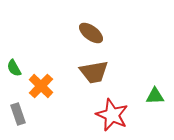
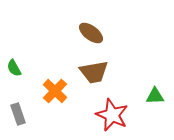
orange cross: moved 14 px right, 5 px down
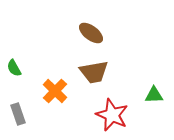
green triangle: moved 1 px left, 1 px up
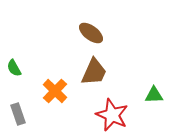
brown trapezoid: rotated 56 degrees counterclockwise
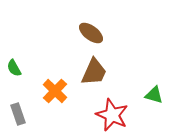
green triangle: rotated 18 degrees clockwise
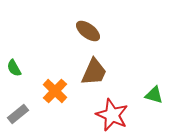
brown ellipse: moved 3 px left, 2 px up
gray rectangle: rotated 70 degrees clockwise
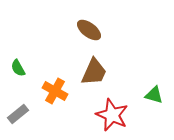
brown ellipse: moved 1 px right, 1 px up
green semicircle: moved 4 px right
orange cross: rotated 15 degrees counterclockwise
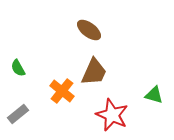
orange cross: moved 7 px right; rotated 10 degrees clockwise
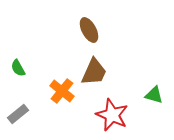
brown ellipse: rotated 25 degrees clockwise
